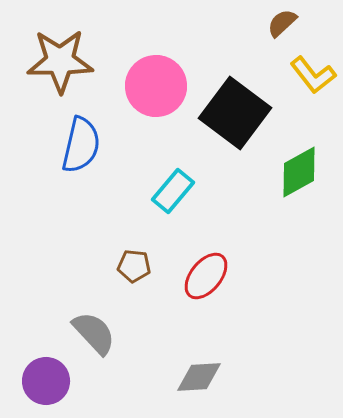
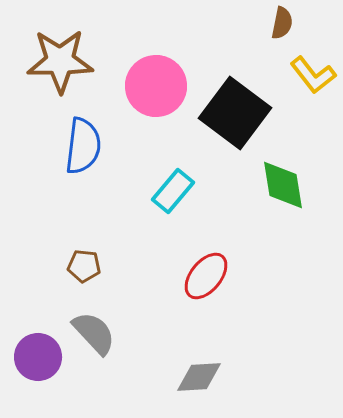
brown semicircle: rotated 144 degrees clockwise
blue semicircle: moved 2 px right, 1 px down; rotated 6 degrees counterclockwise
green diamond: moved 16 px left, 13 px down; rotated 70 degrees counterclockwise
brown pentagon: moved 50 px left
purple circle: moved 8 px left, 24 px up
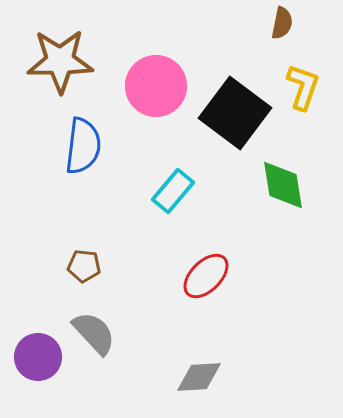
yellow L-shape: moved 10 px left, 12 px down; rotated 123 degrees counterclockwise
red ellipse: rotated 6 degrees clockwise
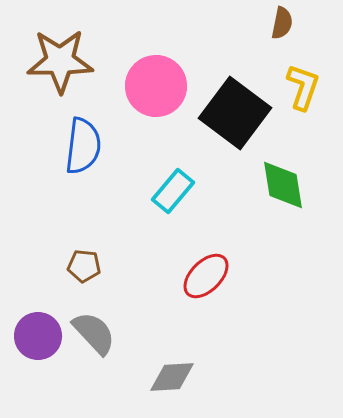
purple circle: moved 21 px up
gray diamond: moved 27 px left
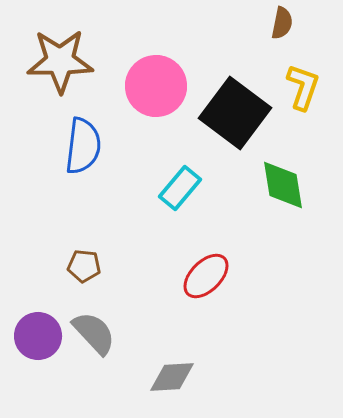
cyan rectangle: moved 7 px right, 3 px up
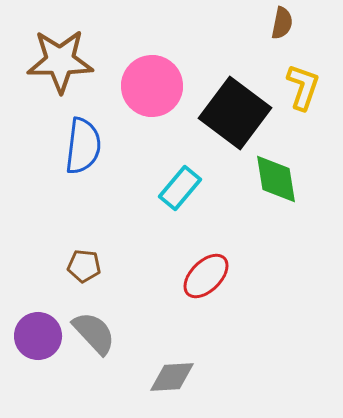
pink circle: moved 4 px left
green diamond: moved 7 px left, 6 px up
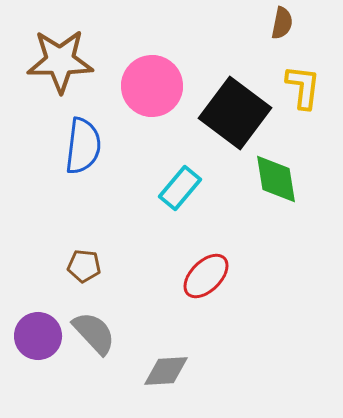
yellow L-shape: rotated 12 degrees counterclockwise
gray diamond: moved 6 px left, 6 px up
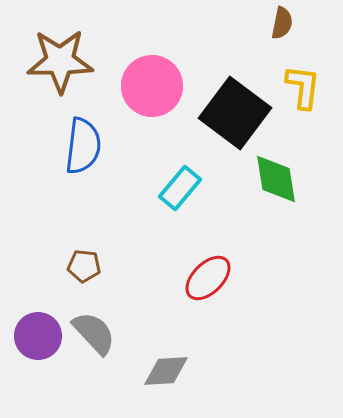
red ellipse: moved 2 px right, 2 px down
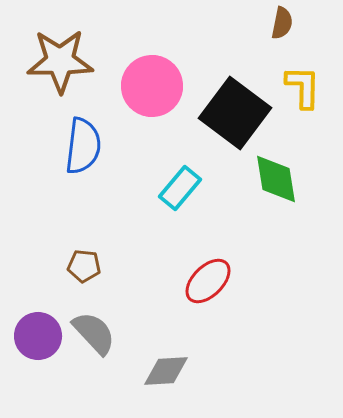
yellow L-shape: rotated 6 degrees counterclockwise
red ellipse: moved 3 px down
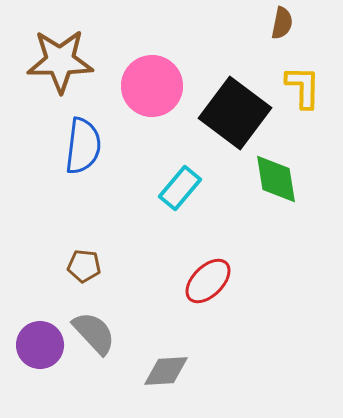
purple circle: moved 2 px right, 9 px down
